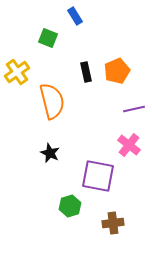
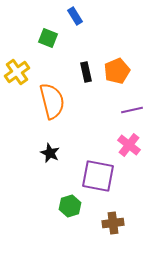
purple line: moved 2 px left, 1 px down
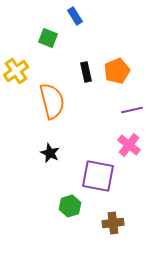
yellow cross: moved 1 px left, 1 px up
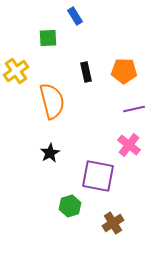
green square: rotated 24 degrees counterclockwise
orange pentagon: moved 7 px right; rotated 25 degrees clockwise
purple line: moved 2 px right, 1 px up
black star: rotated 18 degrees clockwise
brown cross: rotated 25 degrees counterclockwise
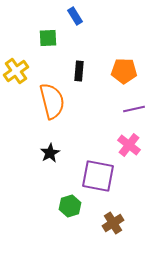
black rectangle: moved 7 px left, 1 px up; rotated 18 degrees clockwise
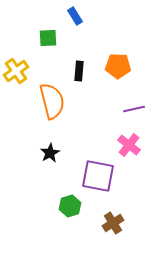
orange pentagon: moved 6 px left, 5 px up
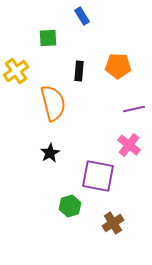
blue rectangle: moved 7 px right
orange semicircle: moved 1 px right, 2 px down
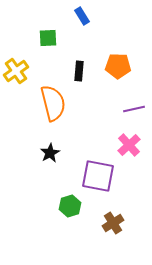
pink cross: rotated 10 degrees clockwise
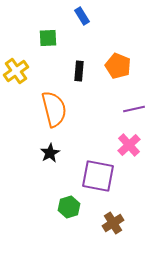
orange pentagon: rotated 20 degrees clockwise
orange semicircle: moved 1 px right, 6 px down
green hexagon: moved 1 px left, 1 px down
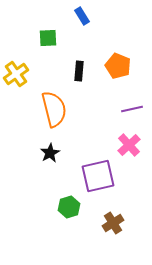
yellow cross: moved 3 px down
purple line: moved 2 px left
purple square: rotated 24 degrees counterclockwise
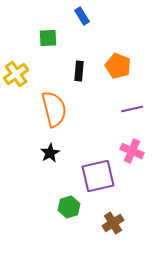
pink cross: moved 3 px right, 6 px down; rotated 25 degrees counterclockwise
